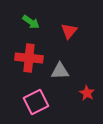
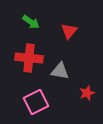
gray triangle: rotated 12 degrees clockwise
red star: rotated 21 degrees clockwise
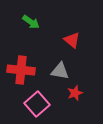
red triangle: moved 3 px right, 9 px down; rotated 30 degrees counterclockwise
red cross: moved 8 px left, 12 px down
red star: moved 12 px left
pink square: moved 1 px right, 2 px down; rotated 15 degrees counterclockwise
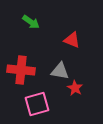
red triangle: rotated 18 degrees counterclockwise
red star: moved 5 px up; rotated 21 degrees counterclockwise
pink square: rotated 25 degrees clockwise
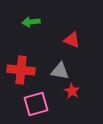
green arrow: rotated 138 degrees clockwise
red star: moved 3 px left, 3 px down
pink square: moved 1 px left
